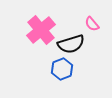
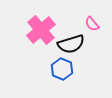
blue hexagon: rotated 15 degrees counterclockwise
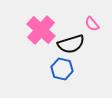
pink cross: rotated 8 degrees counterclockwise
blue hexagon: rotated 10 degrees counterclockwise
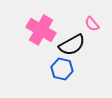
pink cross: rotated 12 degrees counterclockwise
black semicircle: moved 1 px right, 1 px down; rotated 12 degrees counterclockwise
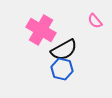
pink semicircle: moved 3 px right, 3 px up
black semicircle: moved 8 px left, 5 px down
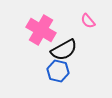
pink semicircle: moved 7 px left
blue hexagon: moved 4 px left, 2 px down
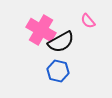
black semicircle: moved 3 px left, 8 px up
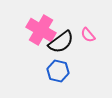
pink semicircle: moved 14 px down
black semicircle: rotated 8 degrees counterclockwise
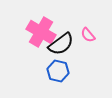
pink cross: moved 2 px down
black semicircle: moved 2 px down
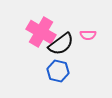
pink semicircle: rotated 49 degrees counterclockwise
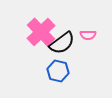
pink cross: rotated 16 degrees clockwise
black semicircle: moved 1 px right, 1 px up
